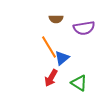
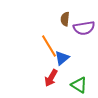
brown semicircle: moved 9 px right; rotated 96 degrees clockwise
orange line: moved 1 px up
green triangle: moved 2 px down
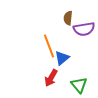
brown semicircle: moved 3 px right, 1 px up
purple semicircle: moved 1 px down
orange line: rotated 10 degrees clockwise
green triangle: rotated 18 degrees clockwise
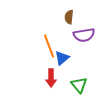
brown semicircle: moved 1 px right, 1 px up
purple semicircle: moved 6 px down
red arrow: rotated 30 degrees counterclockwise
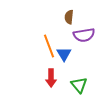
blue triangle: moved 2 px right, 4 px up; rotated 21 degrees counterclockwise
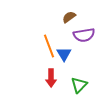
brown semicircle: rotated 48 degrees clockwise
green triangle: rotated 24 degrees clockwise
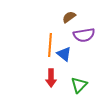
orange line: moved 1 px right, 1 px up; rotated 25 degrees clockwise
blue triangle: rotated 21 degrees counterclockwise
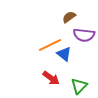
purple semicircle: rotated 15 degrees clockwise
orange line: rotated 60 degrees clockwise
red arrow: rotated 54 degrees counterclockwise
green triangle: moved 1 px down
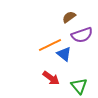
purple semicircle: moved 2 px left; rotated 25 degrees counterclockwise
green triangle: rotated 24 degrees counterclockwise
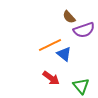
brown semicircle: rotated 96 degrees counterclockwise
purple semicircle: moved 2 px right, 5 px up
green triangle: moved 2 px right
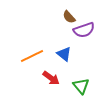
orange line: moved 18 px left, 11 px down
